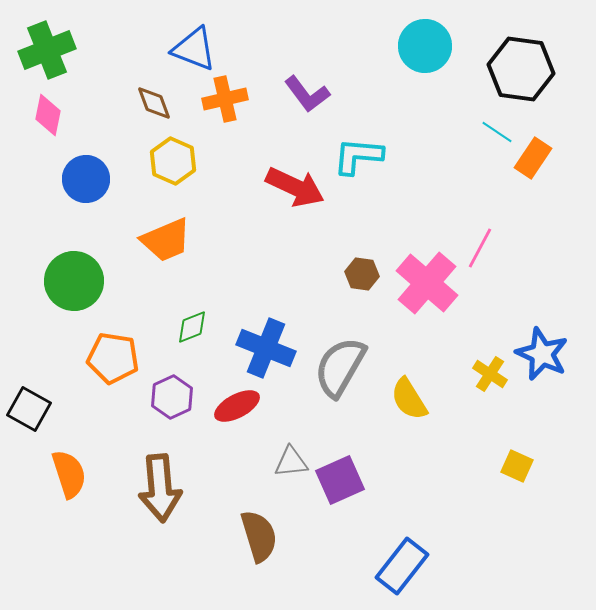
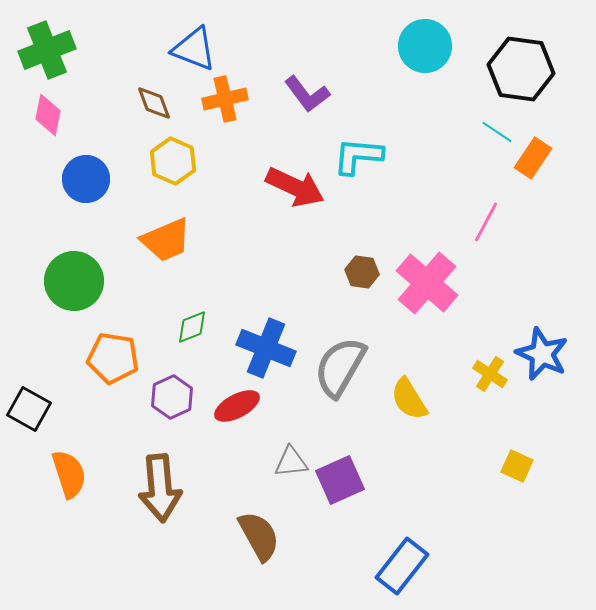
pink line: moved 6 px right, 26 px up
brown hexagon: moved 2 px up
brown semicircle: rotated 12 degrees counterclockwise
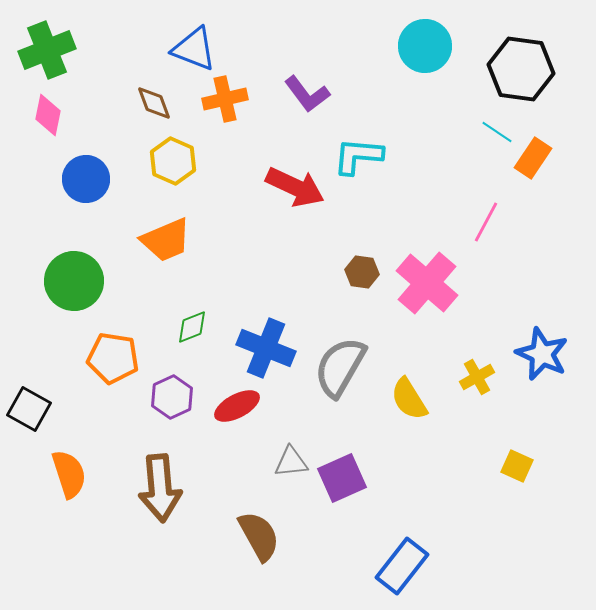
yellow cross: moved 13 px left, 3 px down; rotated 28 degrees clockwise
purple square: moved 2 px right, 2 px up
